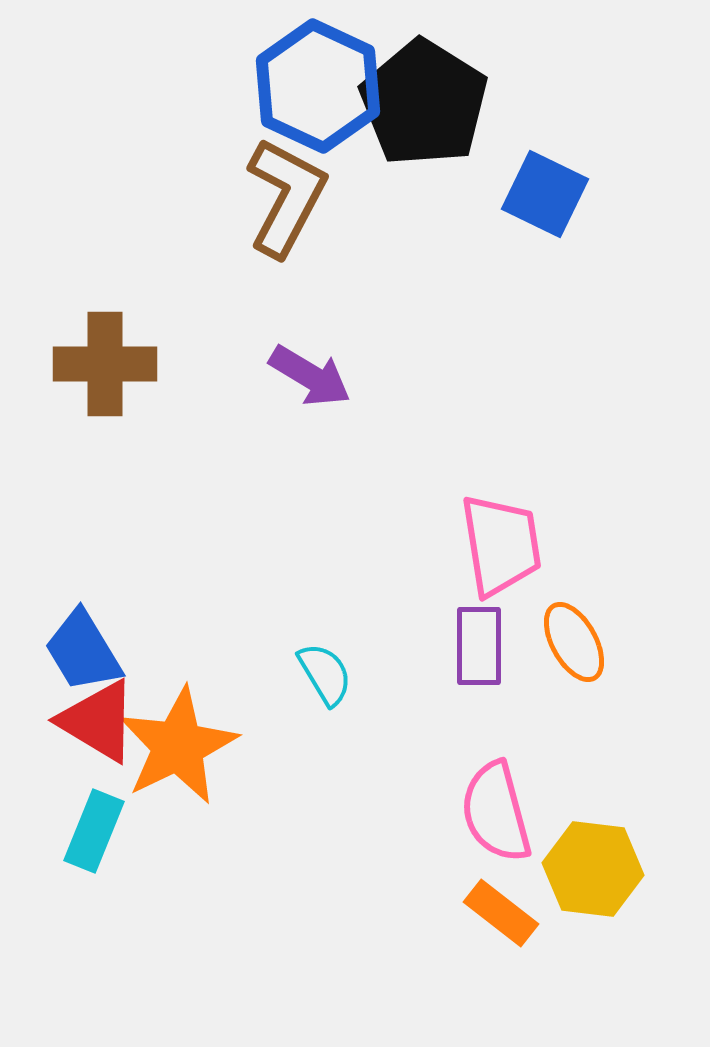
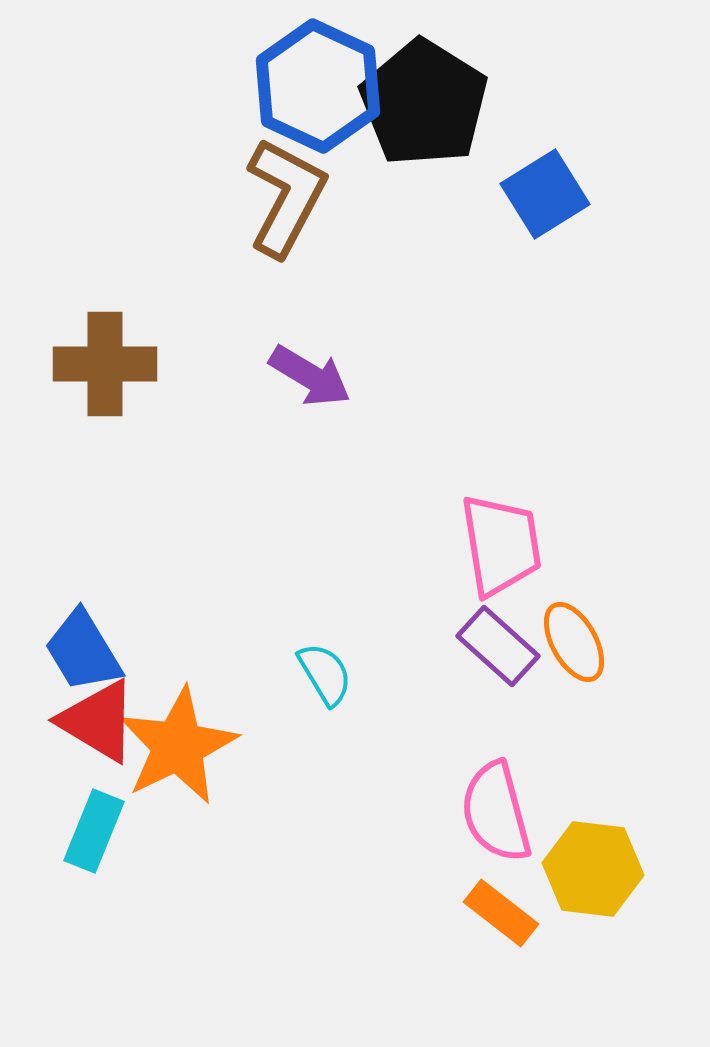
blue square: rotated 32 degrees clockwise
purple rectangle: moved 19 px right; rotated 48 degrees counterclockwise
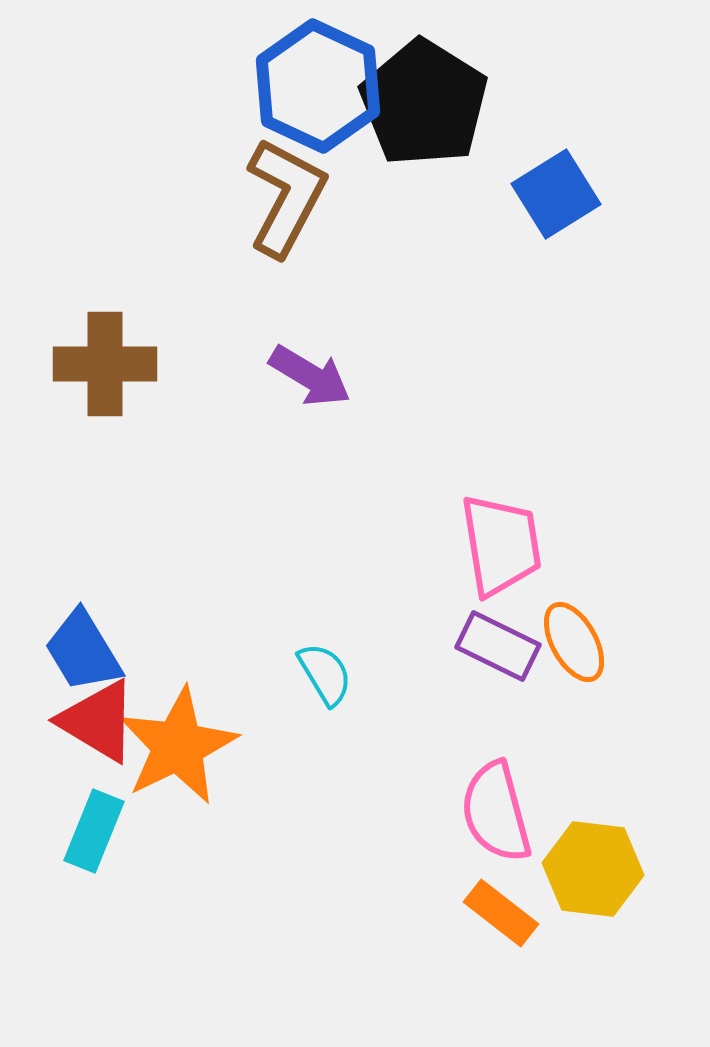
blue square: moved 11 px right
purple rectangle: rotated 16 degrees counterclockwise
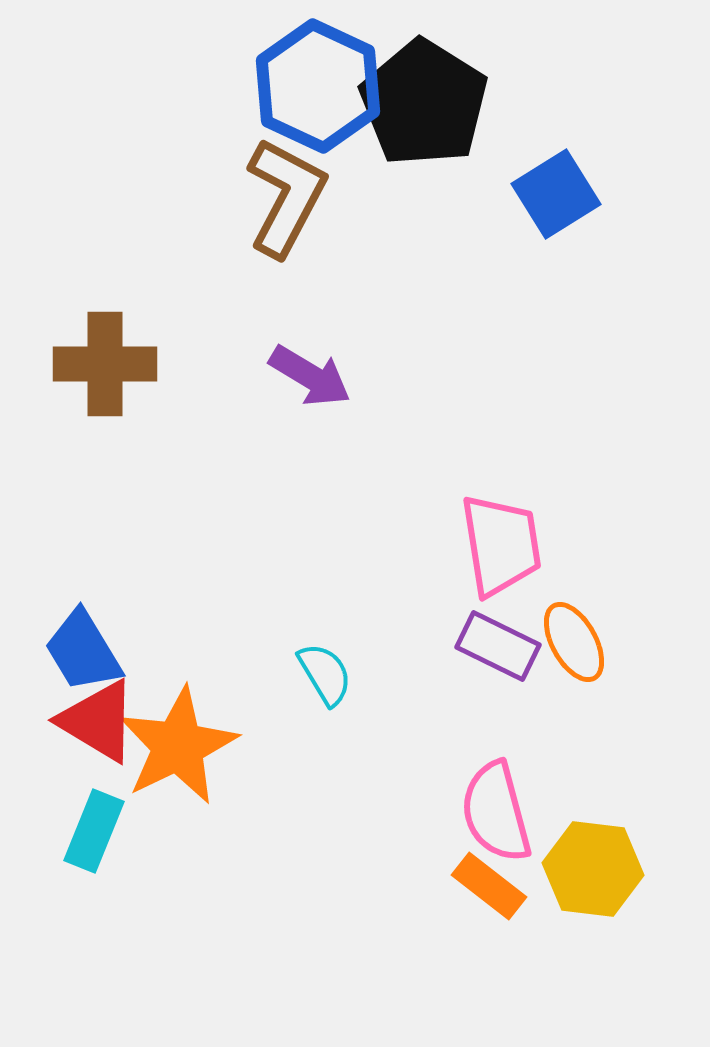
orange rectangle: moved 12 px left, 27 px up
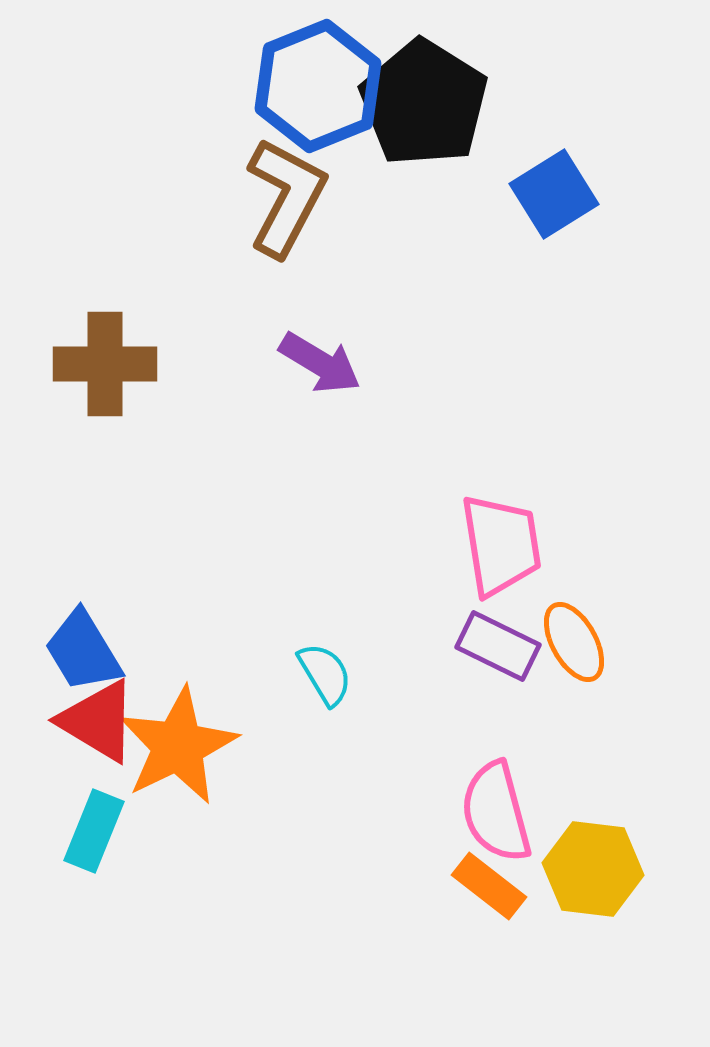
blue hexagon: rotated 13 degrees clockwise
blue square: moved 2 px left
purple arrow: moved 10 px right, 13 px up
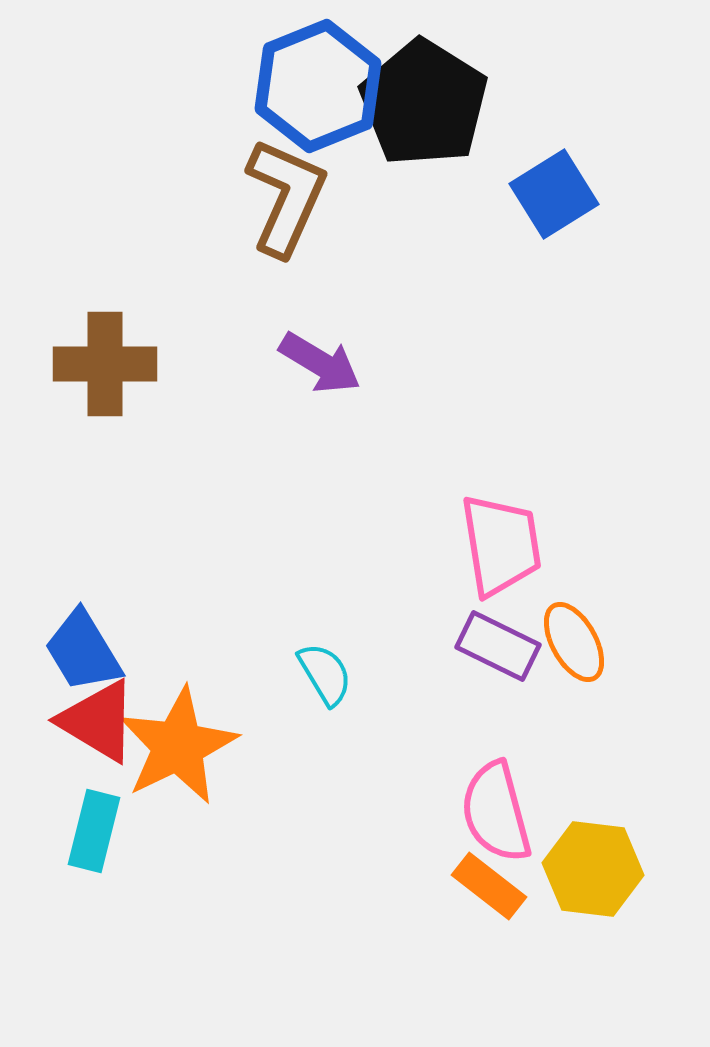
brown L-shape: rotated 4 degrees counterclockwise
cyan rectangle: rotated 8 degrees counterclockwise
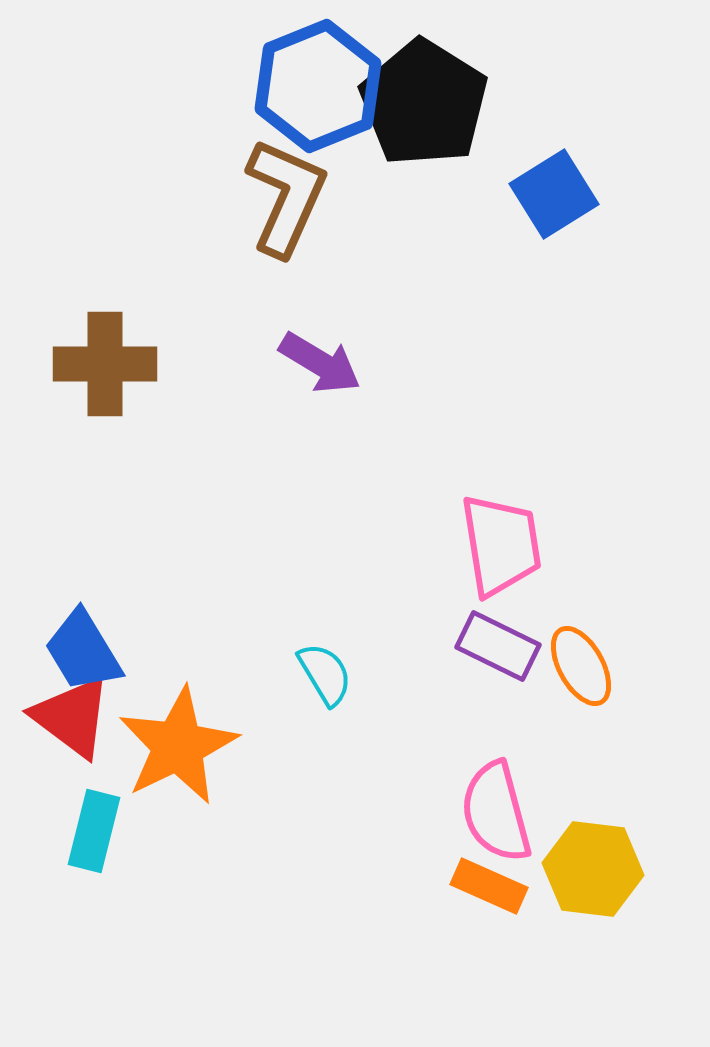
orange ellipse: moved 7 px right, 24 px down
red triangle: moved 26 px left, 4 px up; rotated 6 degrees clockwise
orange rectangle: rotated 14 degrees counterclockwise
